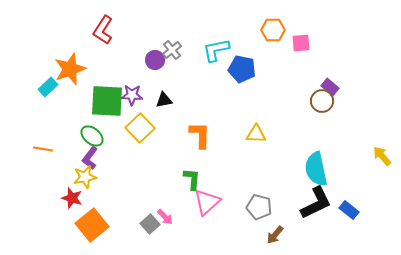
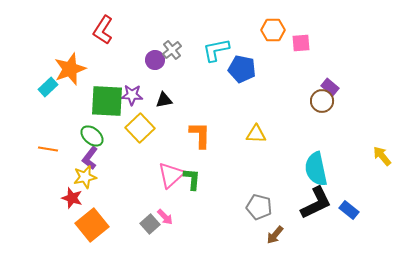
orange line: moved 5 px right
pink triangle: moved 36 px left, 27 px up
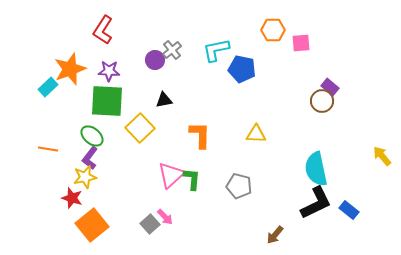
purple star: moved 23 px left, 24 px up
gray pentagon: moved 20 px left, 21 px up
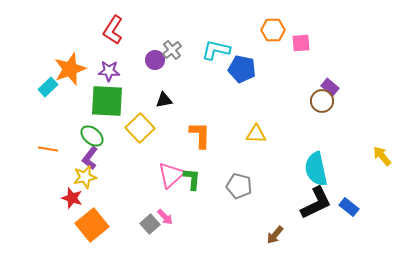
red L-shape: moved 10 px right
cyan L-shape: rotated 24 degrees clockwise
blue rectangle: moved 3 px up
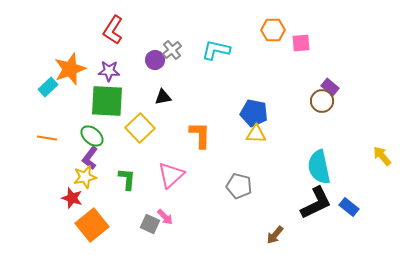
blue pentagon: moved 12 px right, 44 px down
black triangle: moved 1 px left, 3 px up
orange line: moved 1 px left, 11 px up
cyan semicircle: moved 3 px right, 2 px up
green L-shape: moved 65 px left
gray square: rotated 24 degrees counterclockwise
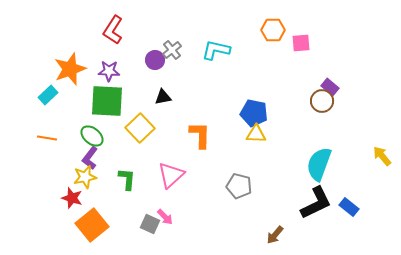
cyan rectangle: moved 8 px down
cyan semicircle: moved 3 px up; rotated 32 degrees clockwise
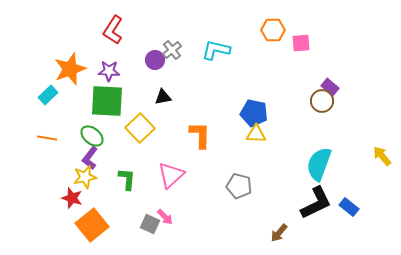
brown arrow: moved 4 px right, 2 px up
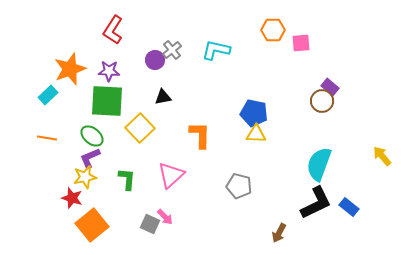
purple L-shape: rotated 30 degrees clockwise
brown arrow: rotated 12 degrees counterclockwise
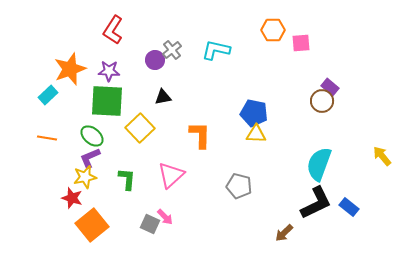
brown arrow: moved 5 px right; rotated 18 degrees clockwise
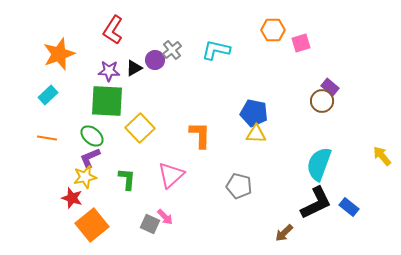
pink square: rotated 12 degrees counterclockwise
orange star: moved 11 px left, 15 px up
black triangle: moved 29 px left, 29 px up; rotated 18 degrees counterclockwise
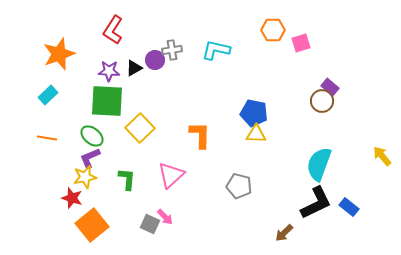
gray cross: rotated 30 degrees clockwise
